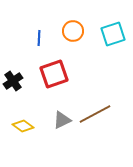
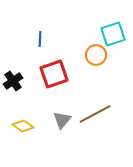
orange circle: moved 23 px right, 24 px down
blue line: moved 1 px right, 1 px down
gray triangle: rotated 24 degrees counterclockwise
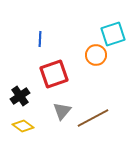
black cross: moved 7 px right, 15 px down
brown line: moved 2 px left, 4 px down
gray triangle: moved 9 px up
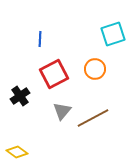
orange circle: moved 1 px left, 14 px down
red square: rotated 8 degrees counterclockwise
yellow diamond: moved 6 px left, 26 px down
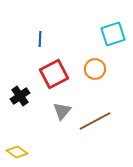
brown line: moved 2 px right, 3 px down
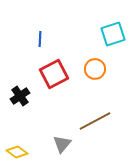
gray triangle: moved 33 px down
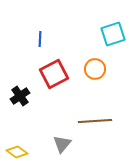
brown line: rotated 24 degrees clockwise
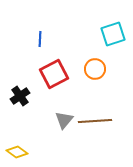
gray triangle: moved 2 px right, 24 px up
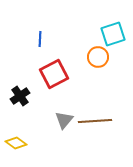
orange circle: moved 3 px right, 12 px up
yellow diamond: moved 1 px left, 9 px up
